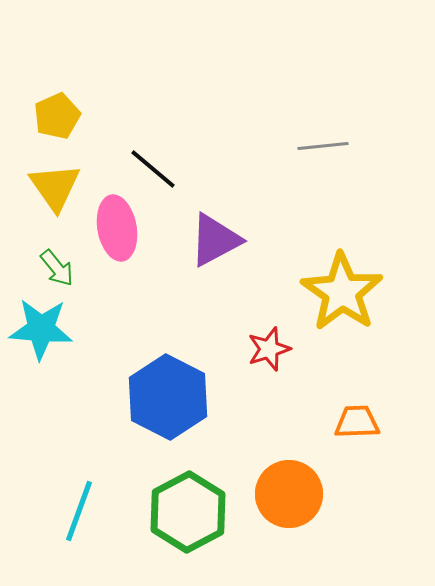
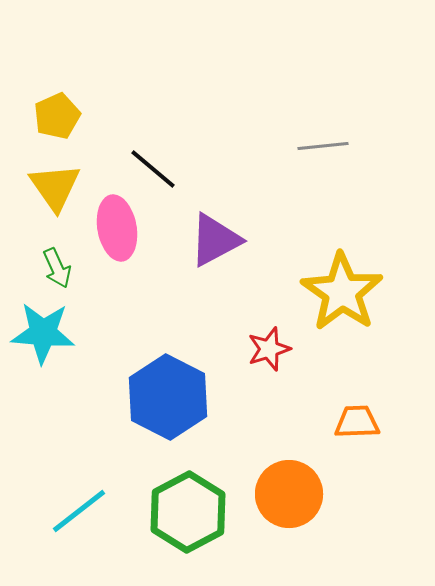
green arrow: rotated 15 degrees clockwise
cyan star: moved 2 px right, 4 px down
cyan line: rotated 32 degrees clockwise
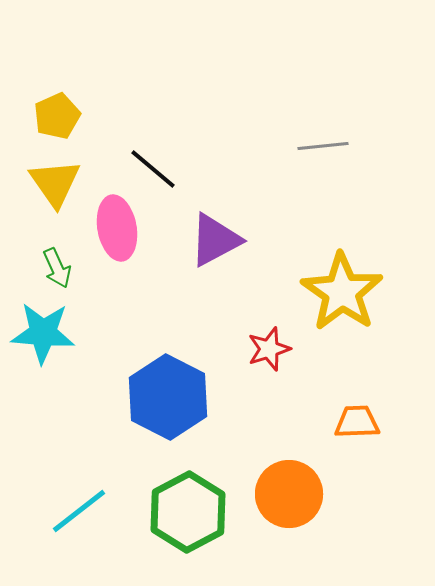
yellow triangle: moved 4 px up
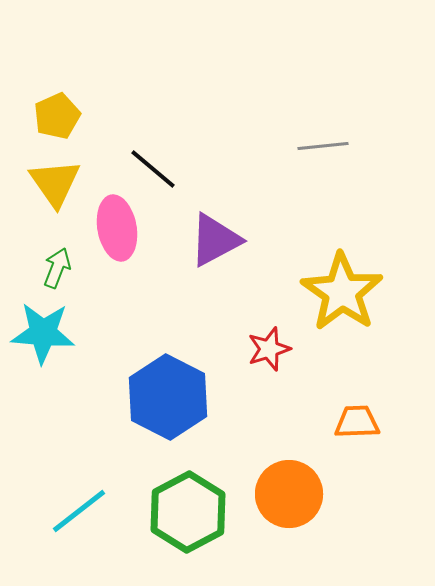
green arrow: rotated 135 degrees counterclockwise
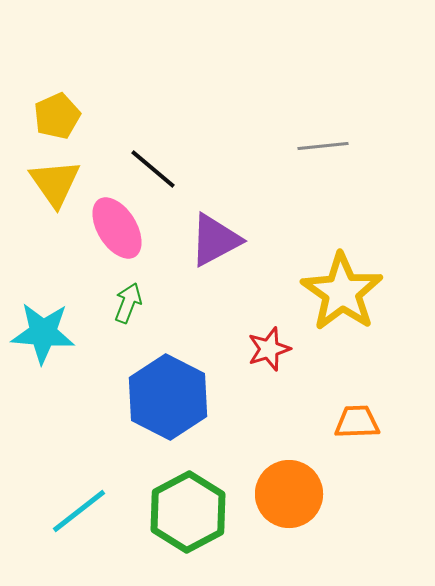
pink ellipse: rotated 22 degrees counterclockwise
green arrow: moved 71 px right, 35 px down
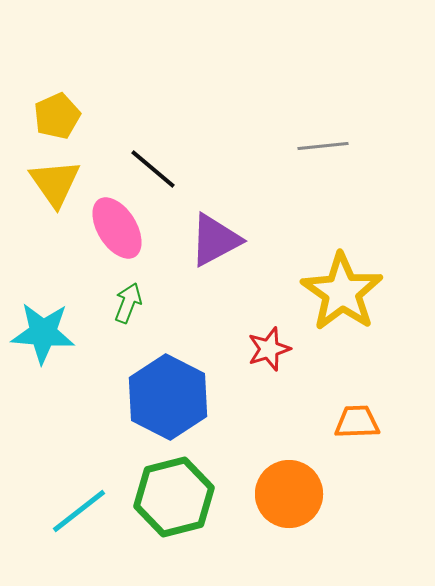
green hexagon: moved 14 px left, 15 px up; rotated 14 degrees clockwise
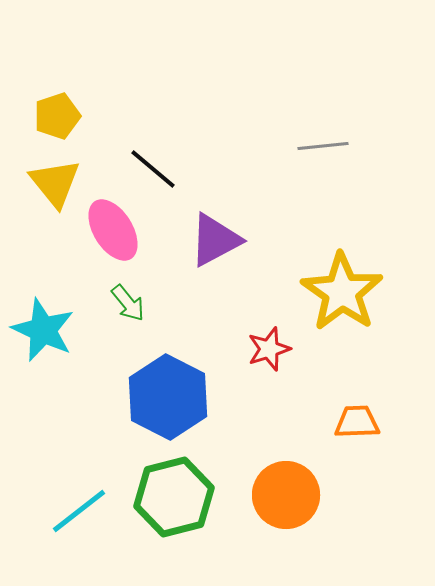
yellow pentagon: rotated 6 degrees clockwise
yellow triangle: rotated 4 degrees counterclockwise
pink ellipse: moved 4 px left, 2 px down
green arrow: rotated 120 degrees clockwise
cyan star: moved 3 px up; rotated 20 degrees clockwise
orange circle: moved 3 px left, 1 px down
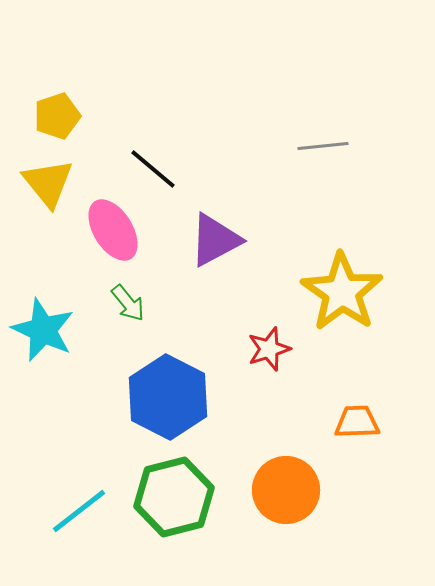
yellow triangle: moved 7 px left
orange circle: moved 5 px up
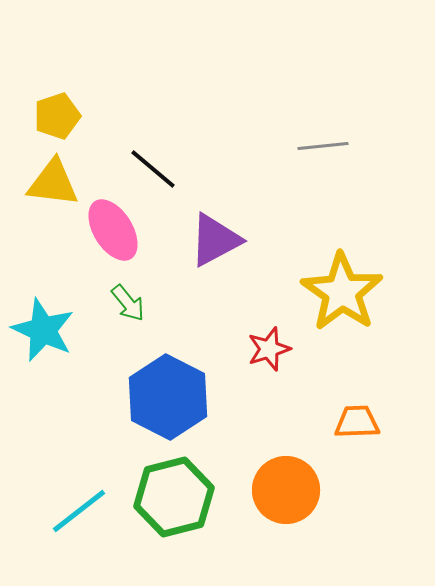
yellow triangle: moved 5 px right; rotated 44 degrees counterclockwise
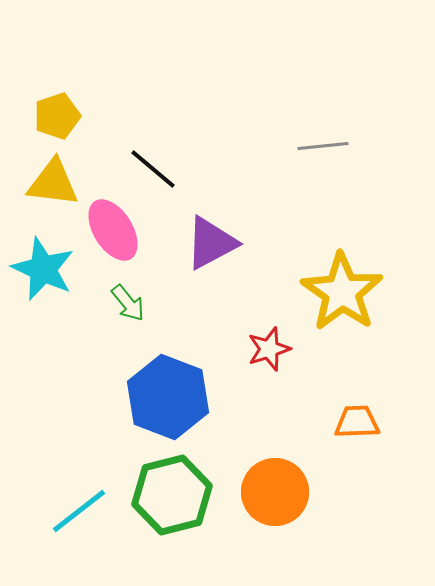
purple triangle: moved 4 px left, 3 px down
cyan star: moved 61 px up
blue hexagon: rotated 6 degrees counterclockwise
orange circle: moved 11 px left, 2 px down
green hexagon: moved 2 px left, 2 px up
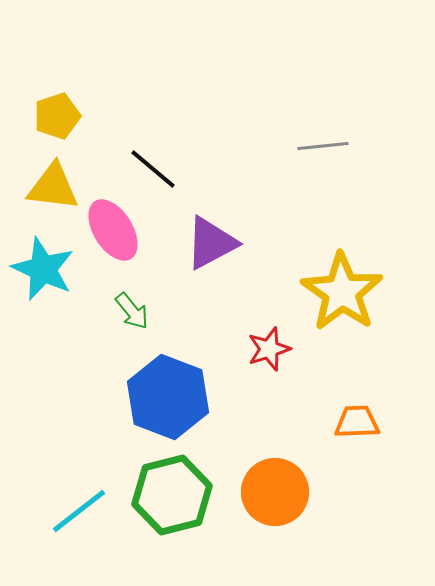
yellow triangle: moved 4 px down
green arrow: moved 4 px right, 8 px down
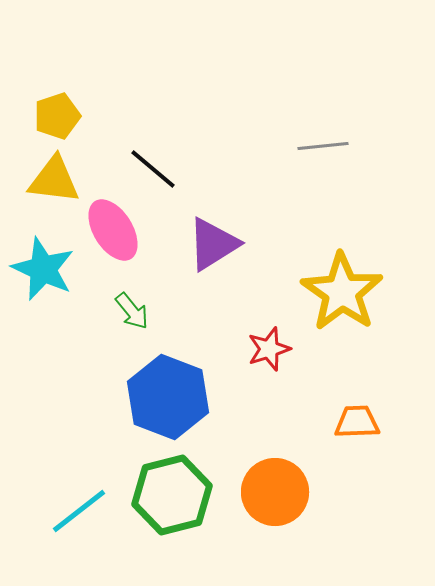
yellow triangle: moved 1 px right, 7 px up
purple triangle: moved 2 px right, 1 px down; rotated 4 degrees counterclockwise
